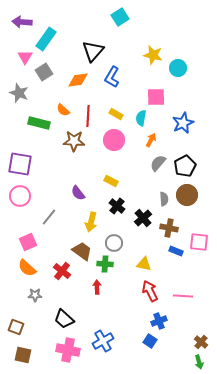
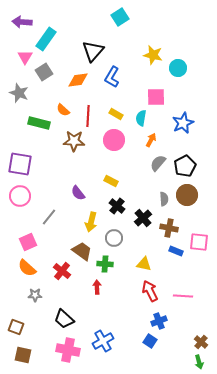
gray circle at (114, 243): moved 5 px up
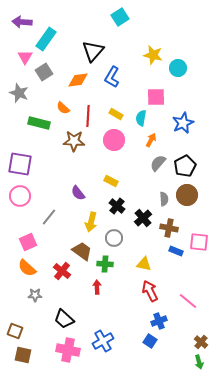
orange semicircle at (63, 110): moved 2 px up
pink line at (183, 296): moved 5 px right, 5 px down; rotated 36 degrees clockwise
brown square at (16, 327): moved 1 px left, 4 px down
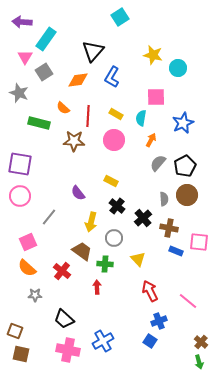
yellow triangle at (144, 264): moved 6 px left, 5 px up; rotated 35 degrees clockwise
brown square at (23, 355): moved 2 px left, 1 px up
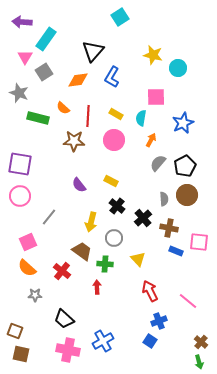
green rectangle at (39, 123): moved 1 px left, 5 px up
purple semicircle at (78, 193): moved 1 px right, 8 px up
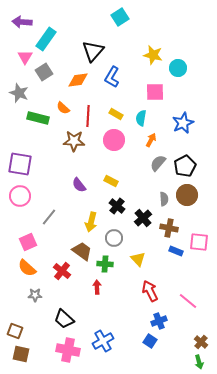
pink square at (156, 97): moved 1 px left, 5 px up
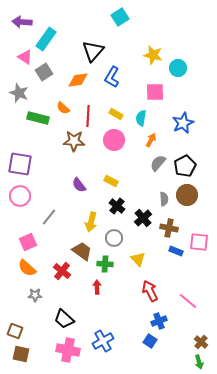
pink triangle at (25, 57): rotated 28 degrees counterclockwise
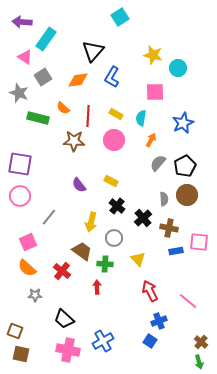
gray square at (44, 72): moved 1 px left, 5 px down
blue rectangle at (176, 251): rotated 32 degrees counterclockwise
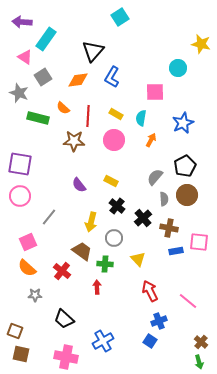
yellow star at (153, 55): moved 48 px right, 11 px up
gray semicircle at (158, 163): moved 3 px left, 14 px down
pink cross at (68, 350): moved 2 px left, 7 px down
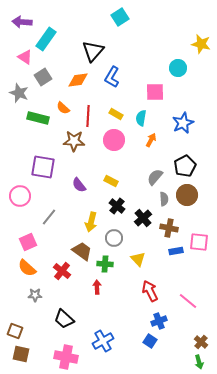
purple square at (20, 164): moved 23 px right, 3 px down
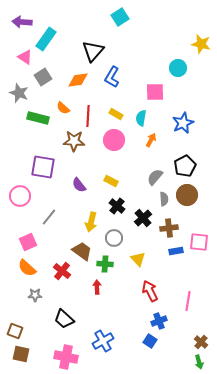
brown cross at (169, 228): rotated 18 degrees counterclockwise
pink line at (188, 301): rotated 60 degrees clockwise
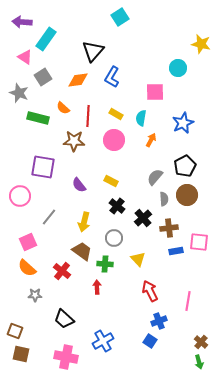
yellow arrow at (91, 222): moved 7 px left
